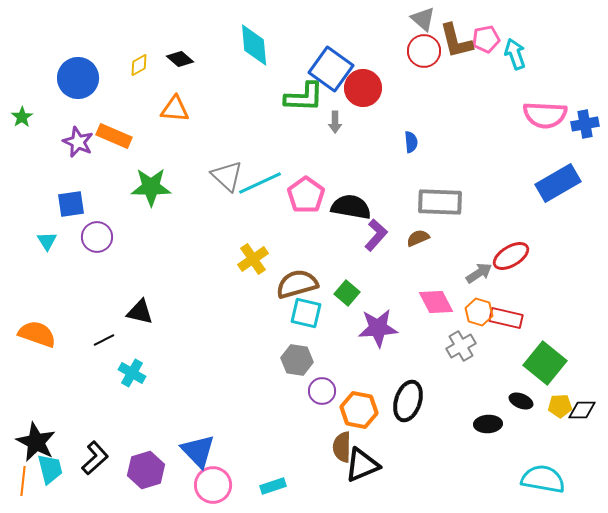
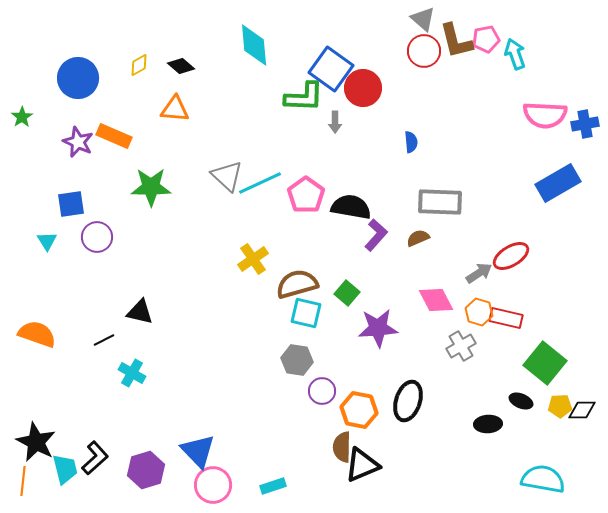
black diamond at (180, 59): moved 1 px right, 7 px down
pink diamond at (436, 302): moved 2 px up
cyan trapezoid at (50, 469): moved 15 px right
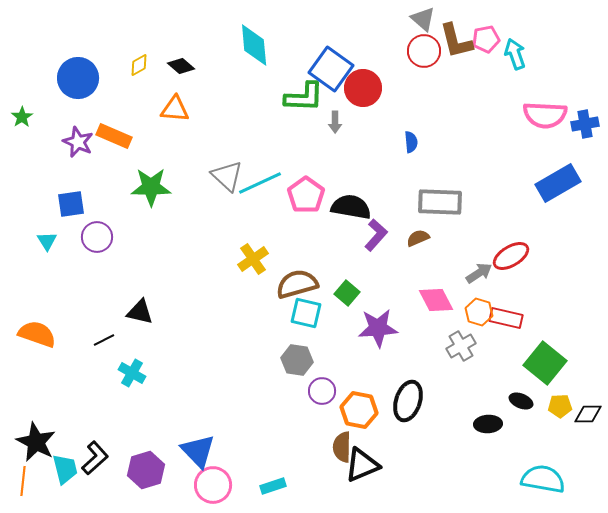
black diamond at (582, 410): moved 6 px right, 4 px down
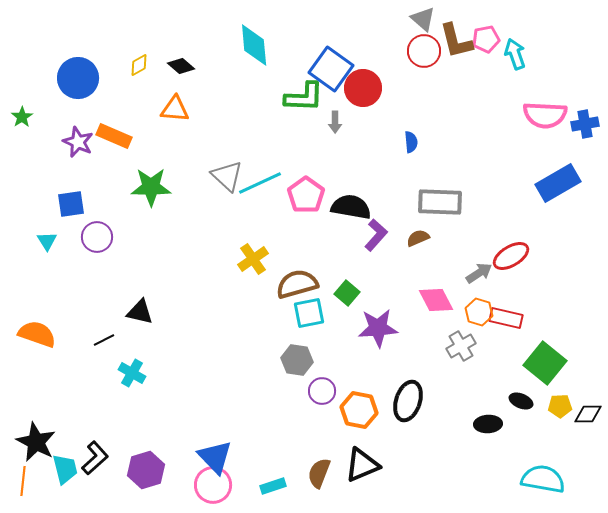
cyan square at (306, 313): moved 3 px right; rotated 24 degrees counterclockwise
brown semicircle at (342, 447): moved 23 px left, 26 px down; rotated 20 degrees clockwise
blue triangle at (198, 451): moved 17 px right, 6 px down
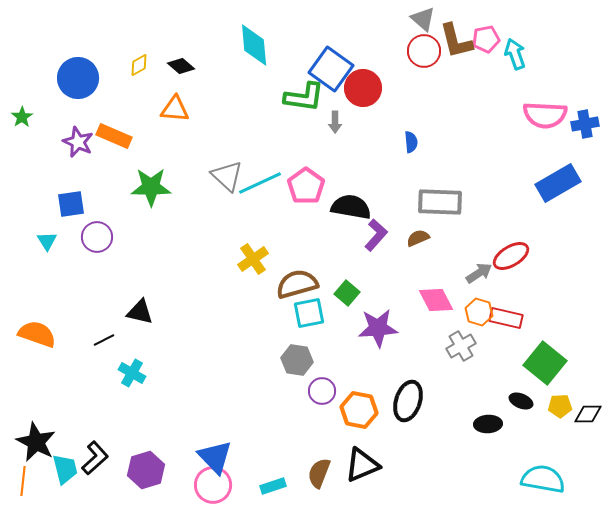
green L-shape at (304, 97): rotated 6 degrees clockwise
pink pentagon at (306, 195): moved 9 px up
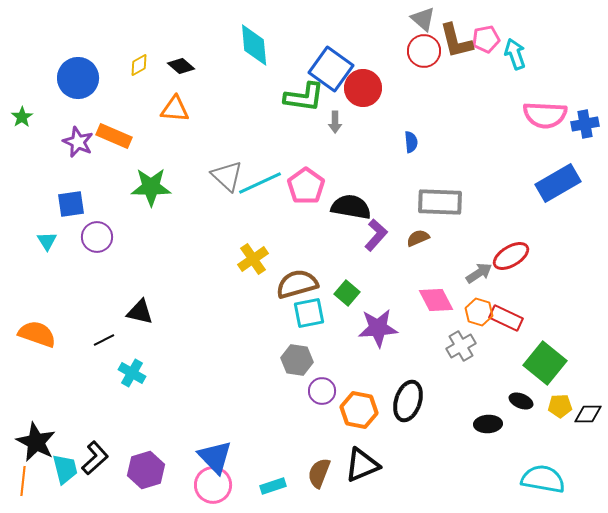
red rectangle at (506, 318): rotated 12 degrees clockwise
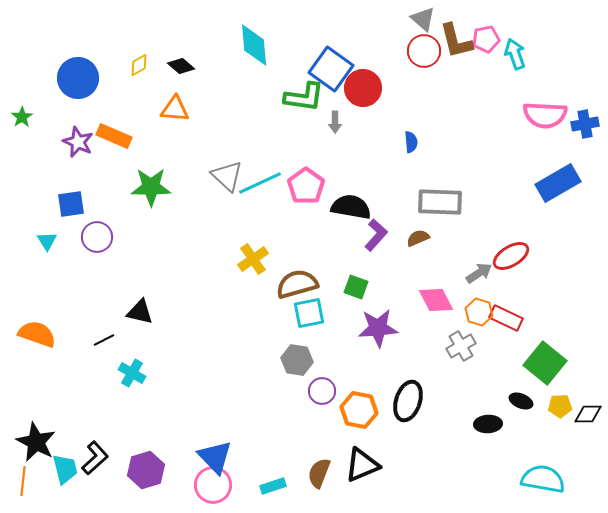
green square at (347, 293): moved 9 px right, 6 px up; rotated 20 degrees counterclockwise
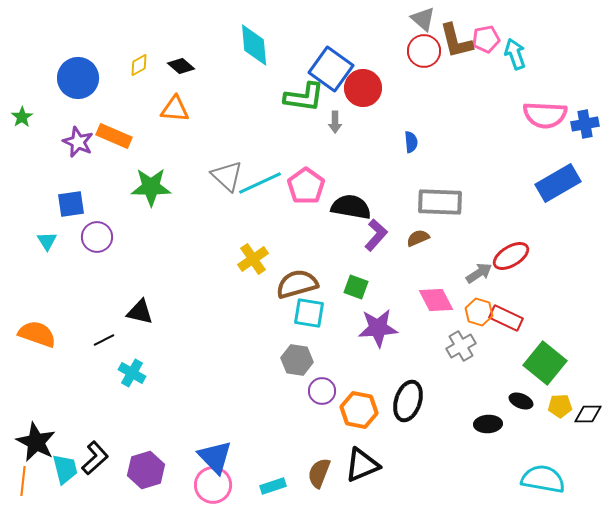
cyan square at (309, 313): rotated 20 degrees clockwise
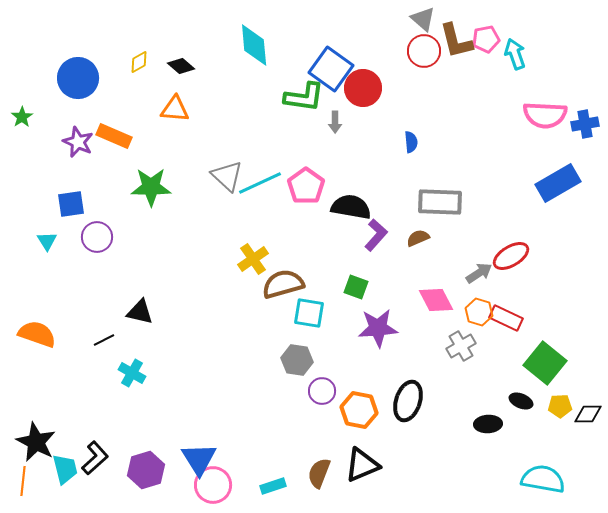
yellow diamond at (139, 65): moved 3 px up
brown semicircle at (297, 284): moved 14 px left
blue triangle at (215, 457): moved 16 px left, 2 px down; rotated 12 degrees clockwise
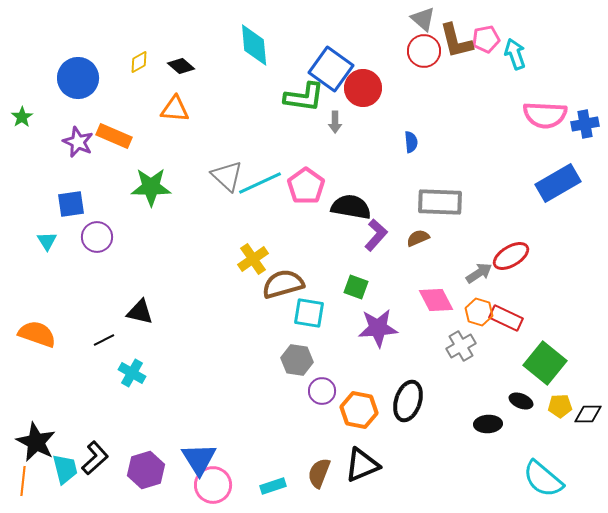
cyan semicircle at (543, 479): rotated 150 degrees counterclockwise
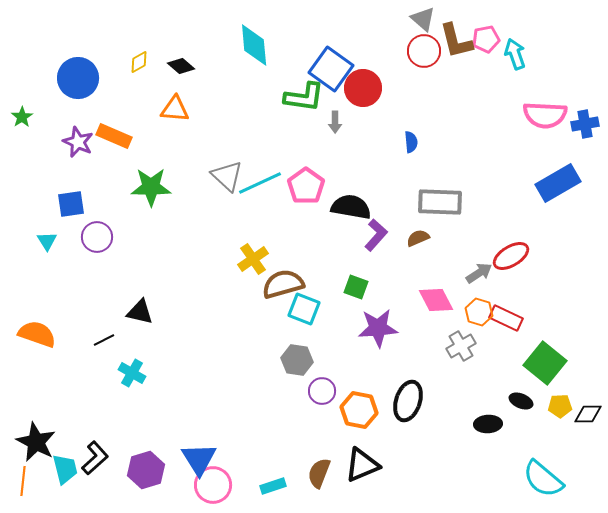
cyan square at (309, 313): moved 5 px left, 4 px up; rotated 12 degrees clockwise
